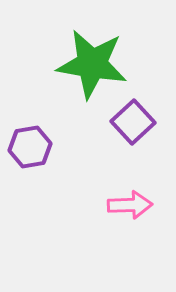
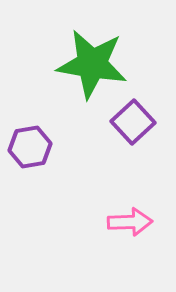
pink arrow: moved 17 px down
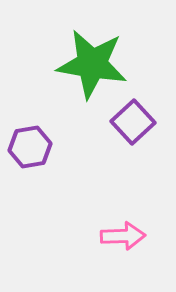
pink arrow: moved 7 px left, 14 px down
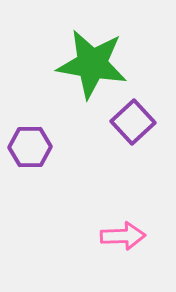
purple hexagon: rotated 9 degrees clockwise
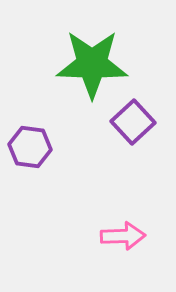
green star: rotated 8 degrees counterclockwise
purple hexagon: rotated 9 degrees clockwise
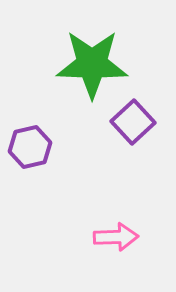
purple hexagon: rotated 21 degrees counterclockwise
pink arrow: moved 7 px left, 1 px down
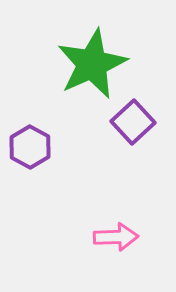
green star: rotated 26 degrees counterclockwise
purple hexagon: rotated 18 degrees counterclockwise
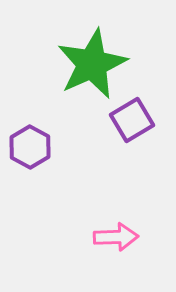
purple square: moved 1 px left, 2 px up; rotated 12 degrees clockwise
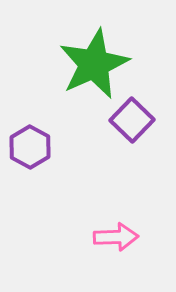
green star: moved 2 px right
purple square: rotated 15 degrees counterclockwise
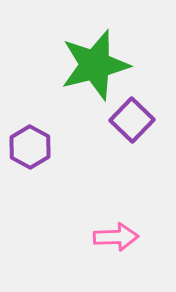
green star: moved 1 px right, 1 px down; rotated 10 degrees clockwise
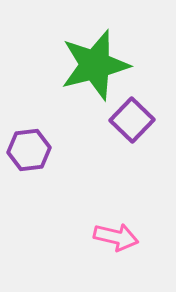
purple hexagon: moved 1 px left, 3 px down; rotated 24 degrees clockwise
pink arrow: rotated 15 degrees clockwise
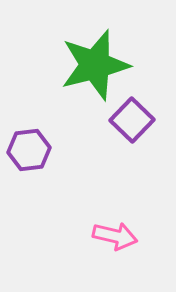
pink arrow: moved 1 px left, 1 px up
